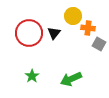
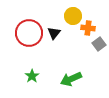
gray square: rotated 24 degrees clockwise
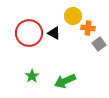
black triangle: rotated 40 degrees counterclockwise
green arrow: moved 6 px left, 2 px down
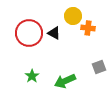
gray square: moved 23 px down; rotated 16 degrees clockwise
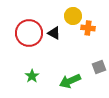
green arrow: moved 5 px right
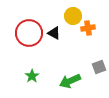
orange cross: rotated 16 degrees counterclockwise
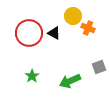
orange cross: rotated 32 degrees clockwise
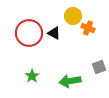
green arrow: rotated 15 degrees clockwise
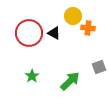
orange cross: rotated 16 degrees counterclockwise
green arrow: rotated 145 degrees clockwise
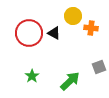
orange cross: moved 3 px right
